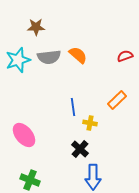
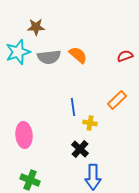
cyan star: moved 8 px up
pink ellipse: rotated 35 degrees clockwise
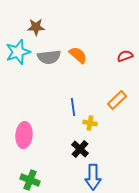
pink ellipse: rotated 10 degrees clockwise
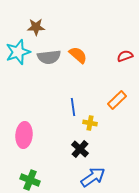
blue arrow: rotated 125 degrees counterclockwise
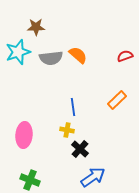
gray semicircle: moved 2 px right, 1 px down
yellow cross: moved 23 px left, 7 px down
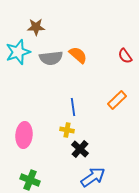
red semicircle: rotated 105 degrees counterclockwise
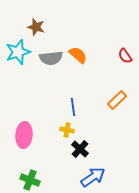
brown star: rotated 18 degrees clockwise
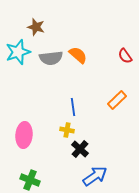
blue arrow: moved 2 px right, 1 px up
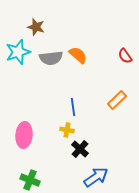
blue arrow: moved 1 px right, 1 px down
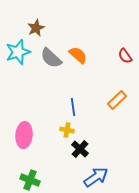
brown star: moved 1 px down; rotated 30 degrees clockwise
gray semicircle: rotated 50 degrees clockwise
